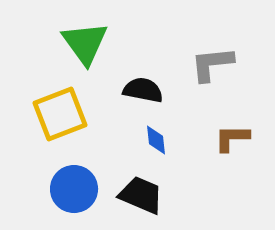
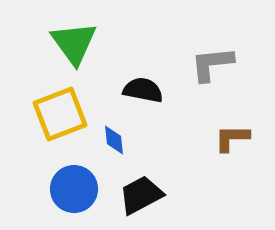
green triangle: moved 11 px left
blue diamond: moved 42 px left
black trapezoid: rotated 51 degrees counterclockwise
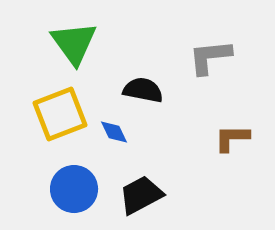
gray L-shape: moved 2 px left, 7 px up
blue diamond: moved 8 px up; rotated 20 degrees counterclockwise
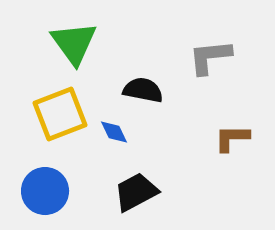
blue circle: moved 29 px left, 2 px down
black trapezoid: moved 5 px left, 3 px up
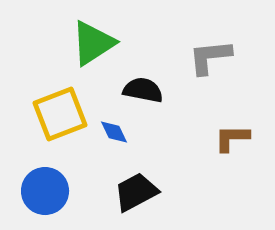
green triangle: moved 19 px right; rotated 33 degrees clockwise
